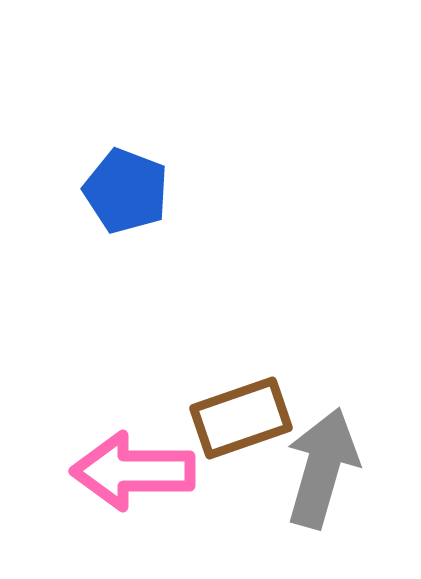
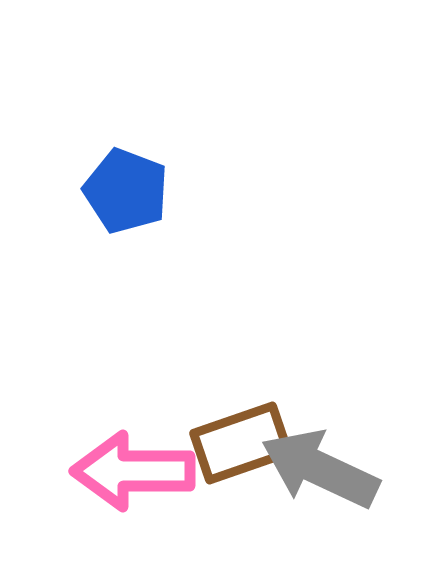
brown rectangle: moved 25 px down
gray arrow: moved 2 px left, 1 px down; rotated 81 degrees counterclockwise
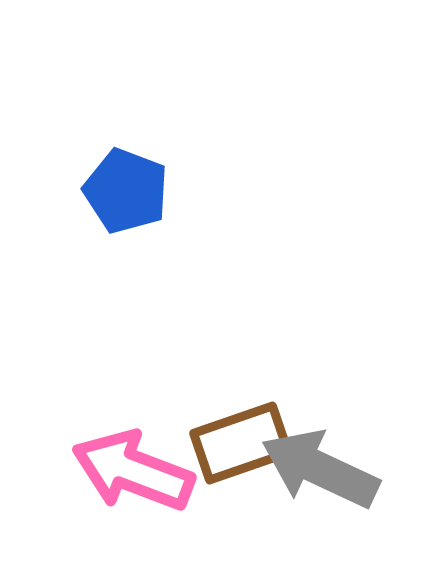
pink arrow: rotated 21 degrees clockwise
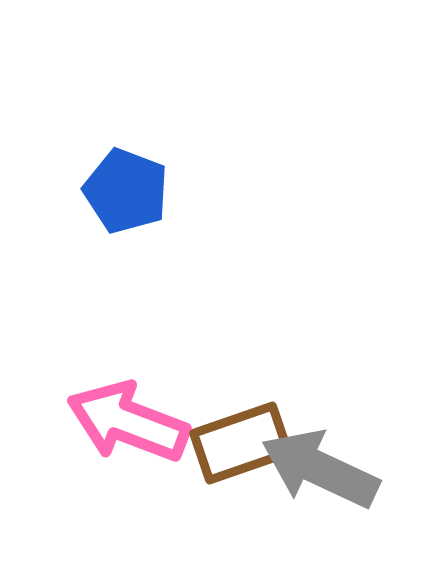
pink arrow: moved 5 px left, 49 px up
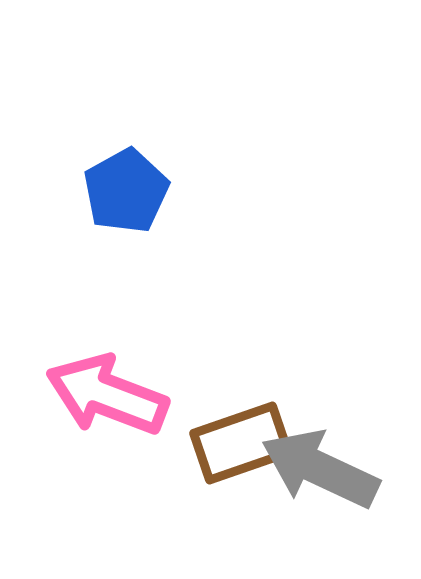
blue pentagon: rotated 22 degrees clockwise
pink arrow: moved 21 px left, 27 px up
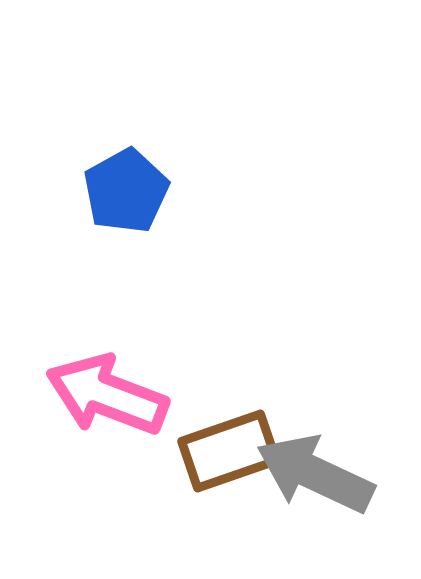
brown rectangle: moved 12 px left, 8 px down
gray arrow: moved 5 px left, 5 px down
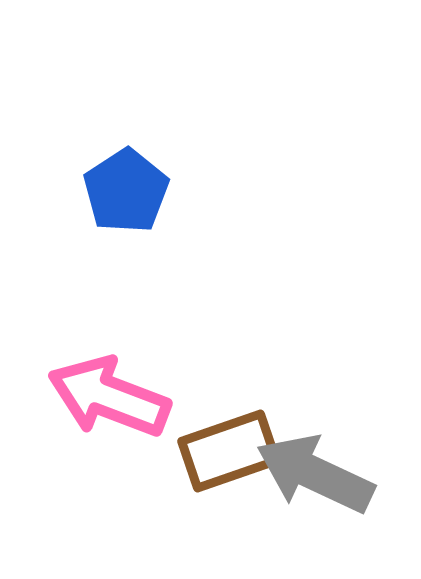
blue pentagon: rotated 4 degrees counterclockwise
pink arrow: moved 2 px right, 2 px down
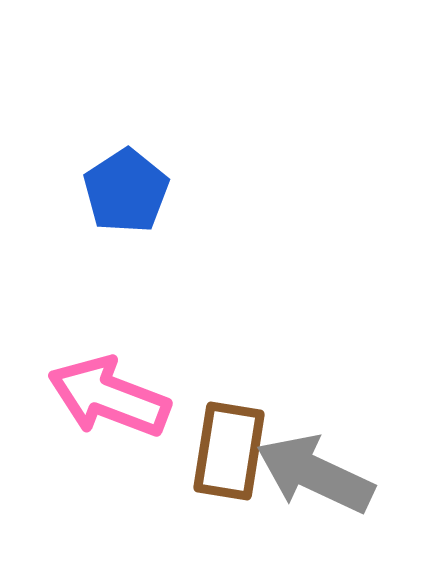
brown rectangle: rotated 62 degrees counterclockwise
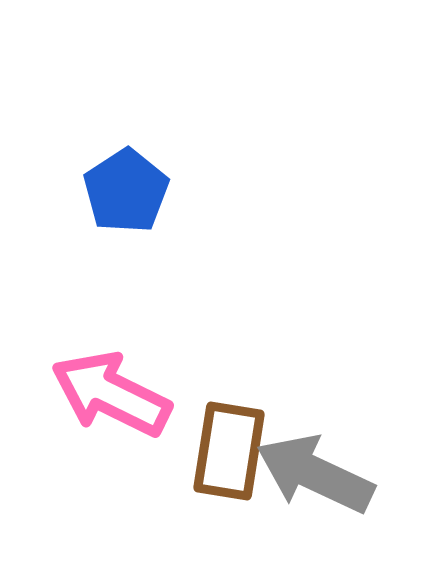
pink arrow: moved 2 px right, 3 px up; rotated 5 degrees clockwise
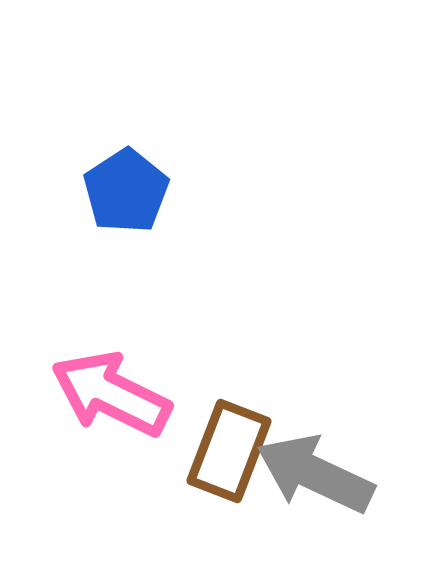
brown rectangle: rotated 12 degrees clockwise
